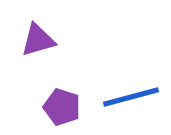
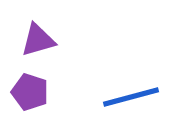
purple pentagon: moved 32 px left, 15 px up
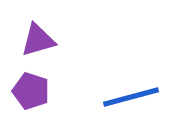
purple pentagon: moved 1 px right, 1 px up
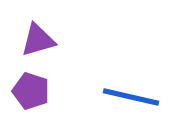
blue line: rotated 28 degrees clockwise
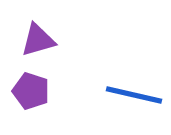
blue line: moved 3 px right, 2 px up
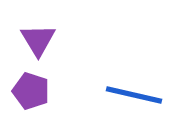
purple triangle: rotated 45 degrees counterclockwise
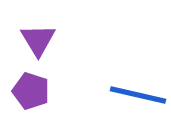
blue line: moved 4 px right
